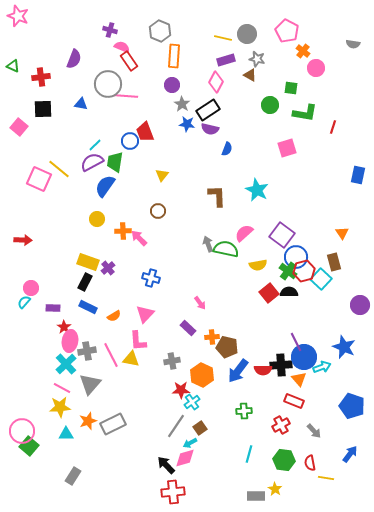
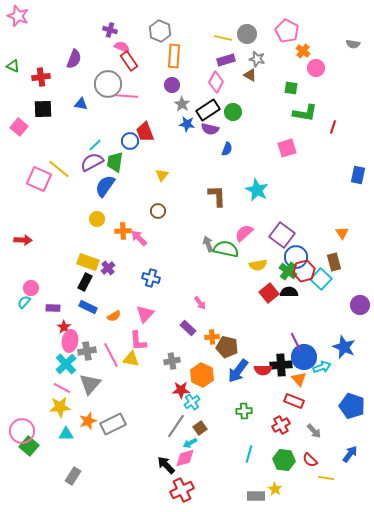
green circle at (270, 105): moved 37 px left, 7 px down
red semicircle at (310, 463): moved 3 px up; rotated 35 degrees counterclockwise
red cross at (173, 492): moved 9 px right, 2 px up; rotated 20 degrees counterclockwise
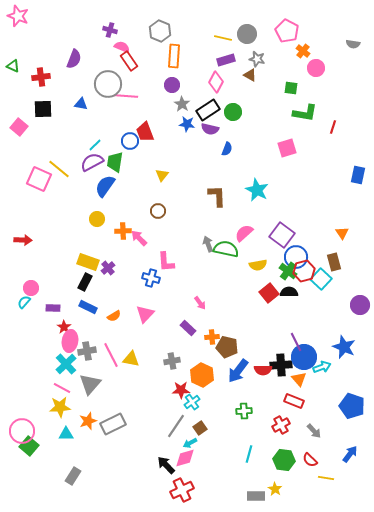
pink L-shape at (138, 341): moved 28 px right, 79 px up
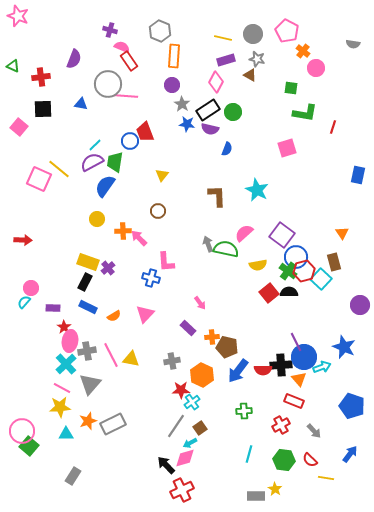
gray circle at (247, 34): moved 6 px right
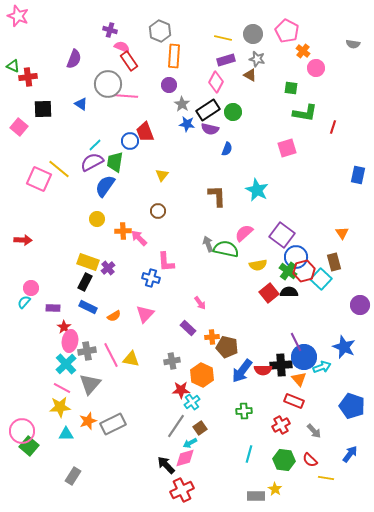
red cross at (41, 77): moved 13 px left
purple circle at (172, 85): moved 3 px left
blue triangle at (81, 104): rotated 24 degrees clockwise
blue arrow at (238, 371): moved 4 px right
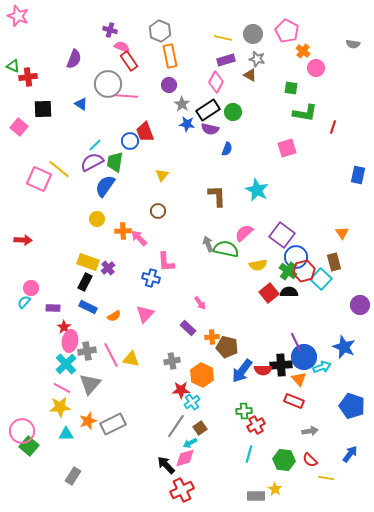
orange rectangle at (174, 56): moved 4 px left; rotated 15 degrees counterclockwise
red cross at (281, 425): moved 25 px left
gray arrow at (314, 431): moved 4 px left; rotated 56 degrees counterclockwise
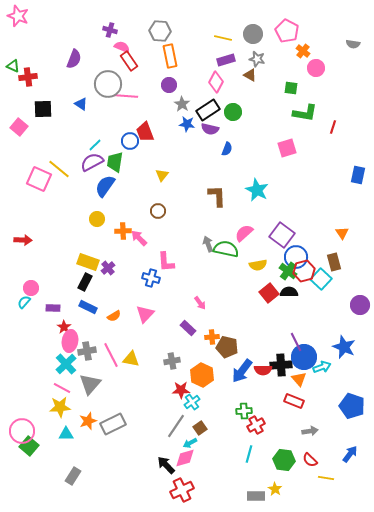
gray hexagon at (160, 31): rotated 20 degrees counterclockwise
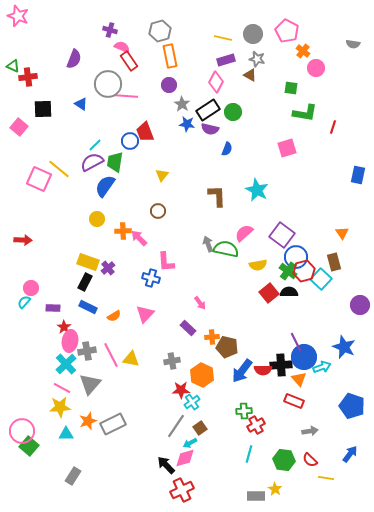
gray hexagon at (160, 31): rotated 20 degrees counterclockwise
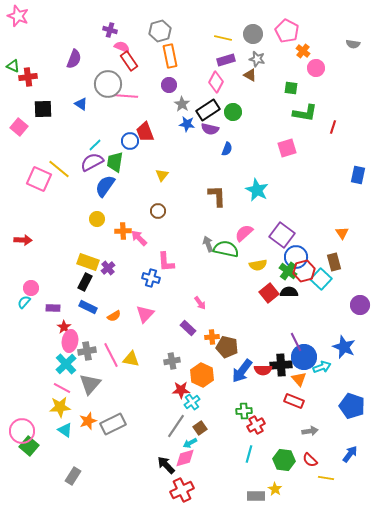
cyan triangle at (66, 434): moved 1 px left, 4 px up; rotated 35 degrees clockwise
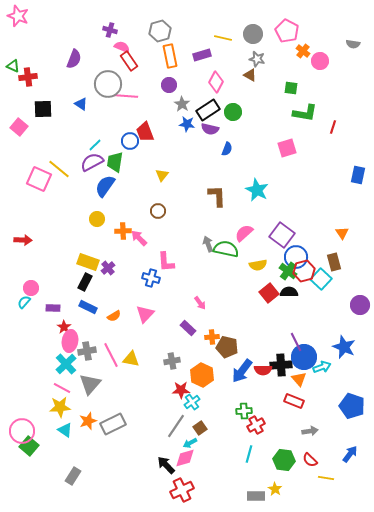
purple rectangle at (226, 60): moved 24 px left, 5 px up
pink circle at (316, 68): moved 4 px right, 7 px up
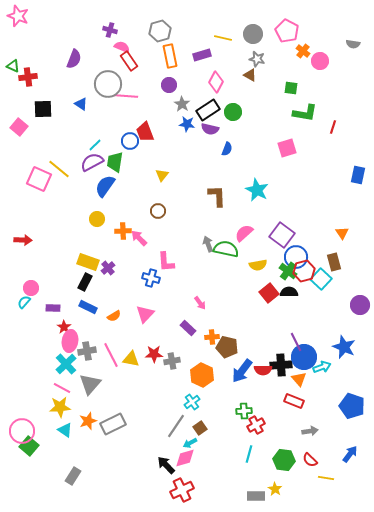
red star at (181, 390): moved 27 px left, 36 px up
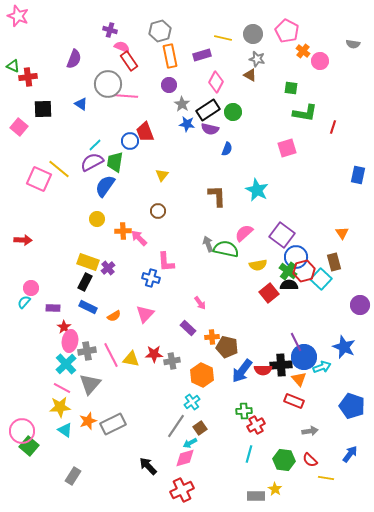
black semicircle at (289, 292): moved 7 px up
black arrow at (166, 465): moved 18 px left, 1 px down
